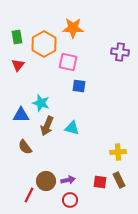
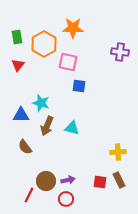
red circle: moved 4 px left, 1 px up
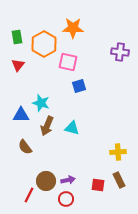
blue square: rotated 24 degrees counterclockwise
red square: moved 2 px left, 3 px down
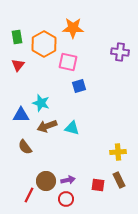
brown arrow: rotated 48 degrees clockwise
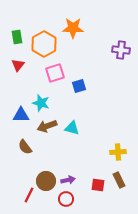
purple cross: moved 1 px right, 2 px up
pink square: moved 13 px left, 11 px down; rotated 30 degrees counterclockwise
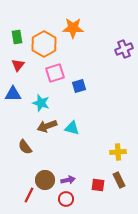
purple cross: moved 3 px right, 1 px up; rotated 30 degrees counterclockwise
blue triangle: moved 8 px left, 21 px up
brown circle: moved 1 px left, 1 px up
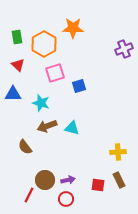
red triangle: rotated 24 degrees counterclockwise
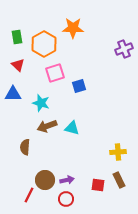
brown semicircle: rotated 42 degrees clockwise
purple arrow: moved 1 px left
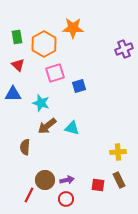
brown arrow: rotated 18 degrees counterclockwise
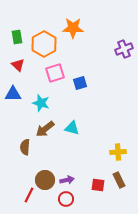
blue square: moved 1 px right, 3 px up
brown arrow: moved 2 px left, 3 px down
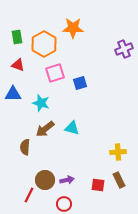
red triangle: rotated 24 degrees counterclockwise
red circle: moved 2 px left, 5 px down
